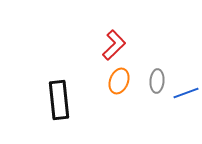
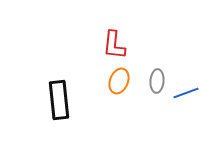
red L-shape: rotated 140 degrees clockwise
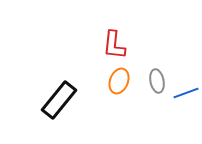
gray ellipse: rotated 15 degrees counterclockwise
black rectangle: rotated 45 degrees clockwise
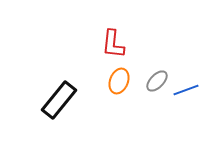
red L-shape: moved 1 px left, 1 px up
gray ellipse: rotated 55 degrees clockwise
blue line: moved 3 px up
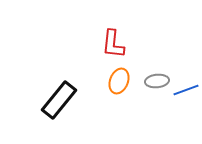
gray ellipse: rotated 40 degrees clockwise
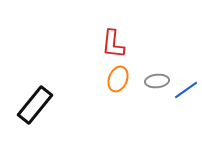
orange ellipse: moved 1 px left, 2 px up
blue line: rotated 15 degrees counterclockwise
black rectangle: moved 24 px left, 5 px down
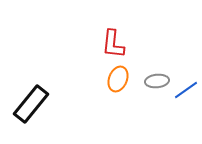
black rectangle: moved 4 px left, 1 px up
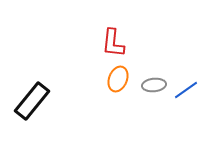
red L-shape: moved 1 px up
gray ellipse: moved 3 px left, 4 px down
black rectangle: moved 1 px right, 3 px up
